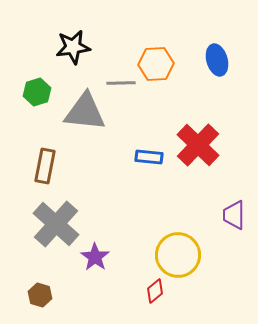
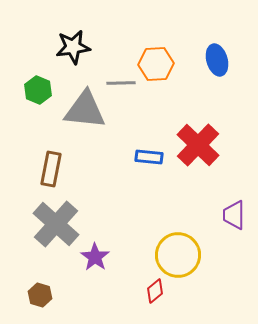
green hexagon: moved 1 px right, 2 px up; rotated 20 degrees counterclockwise
gray triangle: moved 2 px up
brown rectangle: moved 6 px right, 3 px down
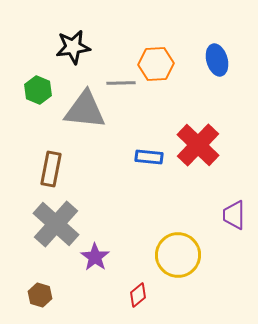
red diamond: moved 17 px left, 4 px down
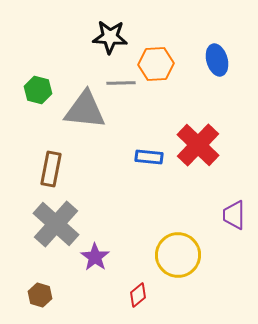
black star: moved 37 px right, 10 px up; rotated 12 degrees clockwise
green hexagon: rotated 8 degrees counterclockwise
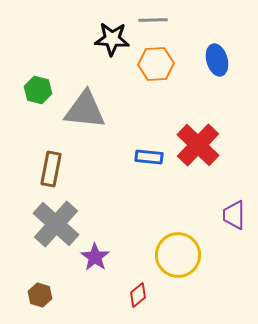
black star: moved 2 px right, 2 px down
gray line: moved 32 px right, 63 px up
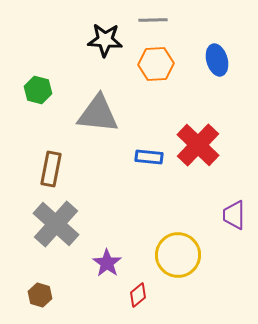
black star: moved 7 px left, 1 px down
gray triangle: moved 13 px right, 4 px down
purple star: moved 12 px right, 6 px down
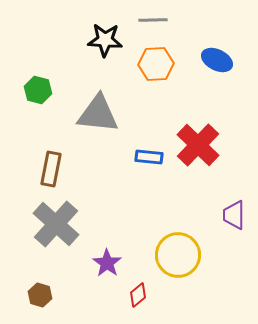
blue ellipse: rotated 48 degrees counterclockwise
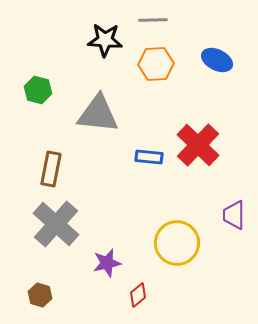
yellow circle: moved 1 px left, 12 px up
purple star: rotated 24 degrees clockwise
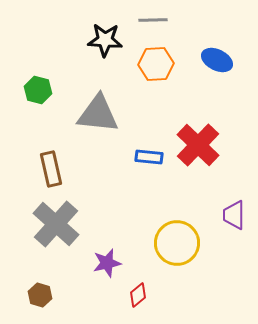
brown rectangle: rotated 24 degrees counterclockwise
